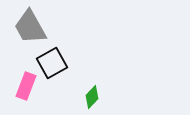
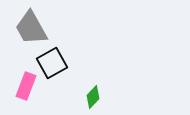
gray trapezoid: moved 1 px right, 1 px down
green diamond: moved 1 px right
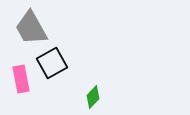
pink rectangle: moved 5 px left, 7 px up; rotated 32 degrees counterclockwise
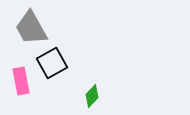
pink rectangle: moved 2 px down
green diamond: moved 1 px left, 1 px up
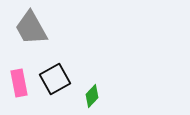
black square: moved 3 px right, 16 px down
pink rectangle: moved 2 px left, 2 px down
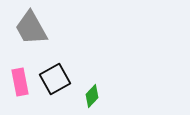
pink rectangle: moved 1 px right, 1 px up
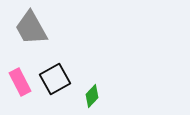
pink rectangle: rotated 16 degrees counterclockwise
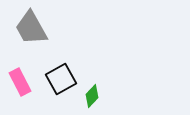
black square: moved 6 px right
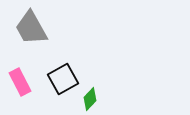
black square: moved 2 px right
green diamond: moved 2 px left, 3 px down
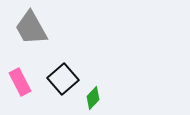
black square: rotated 12 degrees counterclockwise
green diamond: moved 3 px right, 1 px up
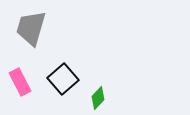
gray trapezoid: rotated 45 degrees clockwise
green diamond: moved 5 px right
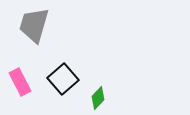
gray trapezoid: moved 3 px right, 3 px up
